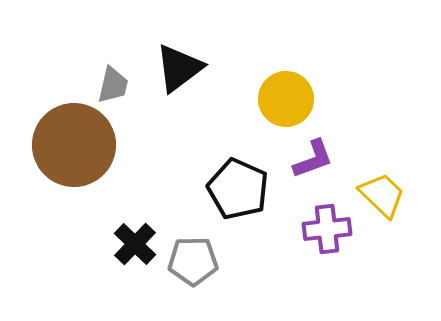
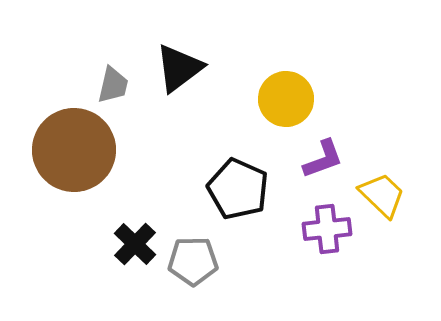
brown circle: moved 5 px down
purple L-shape: moved 10 px right
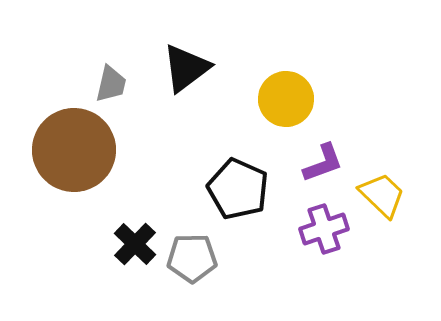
black triangle: moved 7 px right
gray trapezoid: moved 2 px left, 1 px up
purple L-shape: moved 4 px down
purple cross: moved 3 px left; rotated 12 degrees counterclockwise
gray pentagon: moved 1 px left, 3 px up
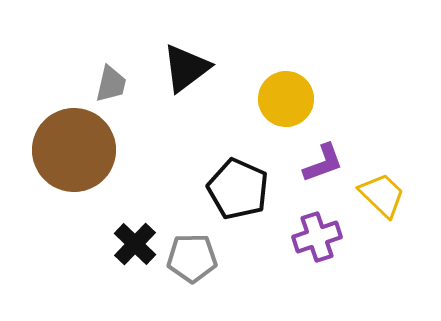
purple cross: moved 7 px left, 8 px down
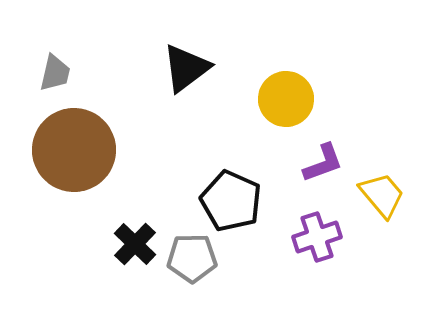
gray trapezoid: moved 56 px left, 11 px up
black pentagon: moved 7 px left, 12 px down
yellow trapezoid: rotated 6 degrees clockwise
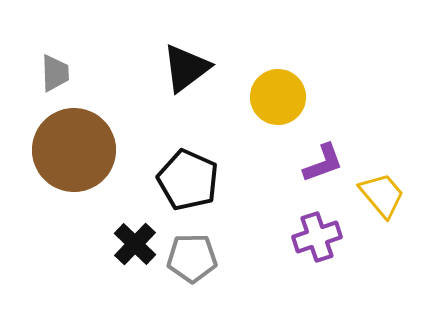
gray trapezoid: rotated 15 degrees counterclockwise
yellow circle: moved 8 px left, 2 px up
black pentagon: moved 43 px left, 21 px up
